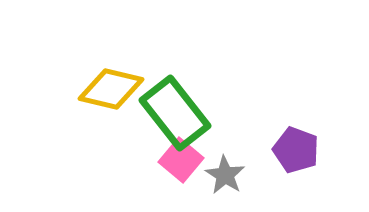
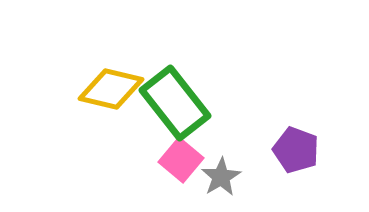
green rectangle: moved 10 px up
gray star: moved 4 px left, 2 px down; rotated 9 degrees clockwise
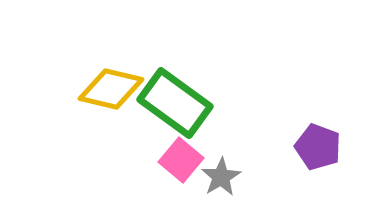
green rectangle: rotated 16 degrees counterclockwise
purple pentagon: moved 22 px right, 3 px up
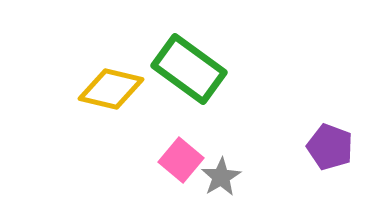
green rectangle: moved 14 px right, 34 px up
purple pentagon: moved 12 px right
